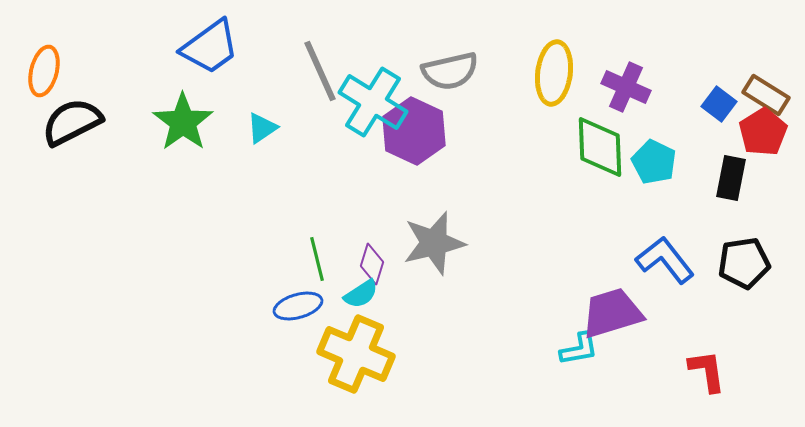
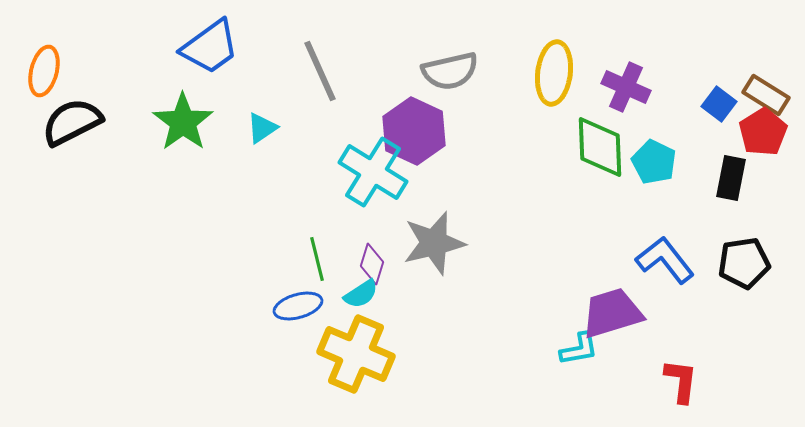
cyan cross: moved 70 px down
red L-shape: moved 26 px left, 10 px down; rotated 15 degrees clockwise
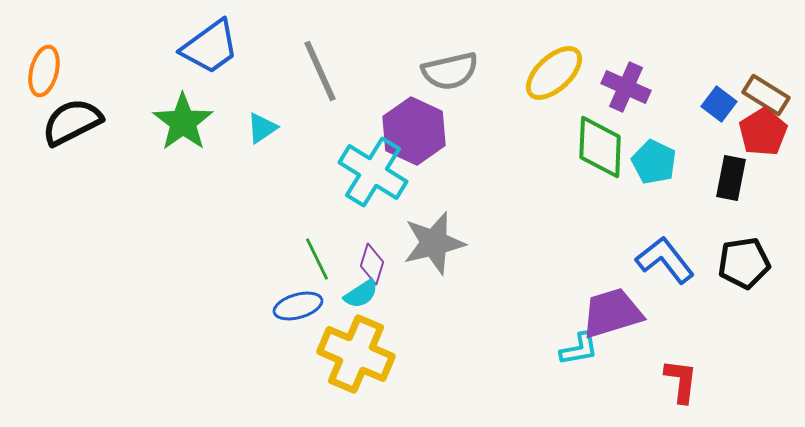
yellow ellipse: rotated 40 degrees clockwise
green diamond: rotated 4 degrees clockwise
green line: rotated 12 degrees counterclockwise
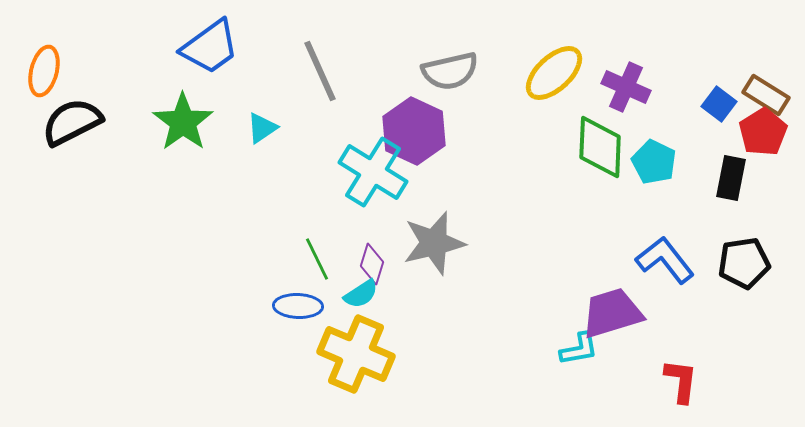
blue ellipse: rotated 18 degrees clockwise
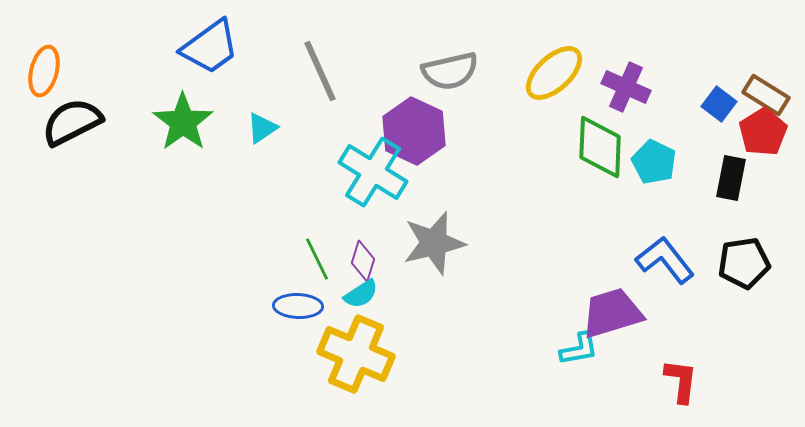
purple diamond: moved 9 px left, 3 px up
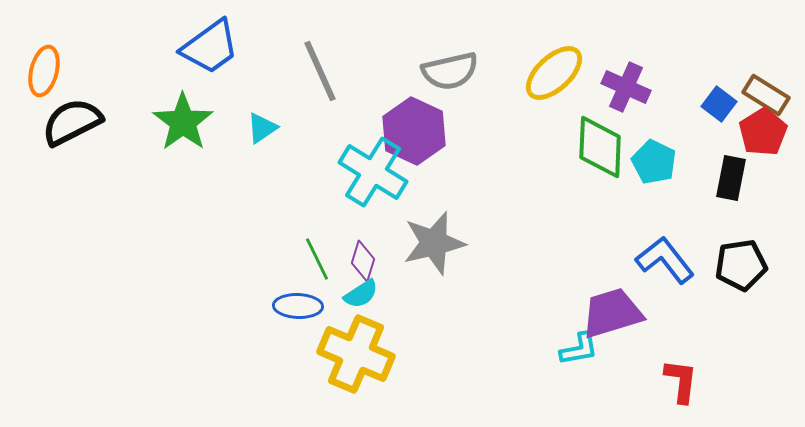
black pentagon: moved 3 px left, 2 px down
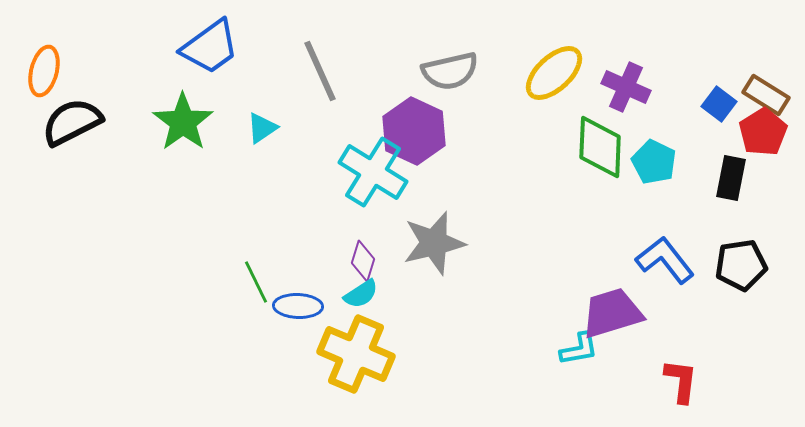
green line: moved 61 px left, 23 px down
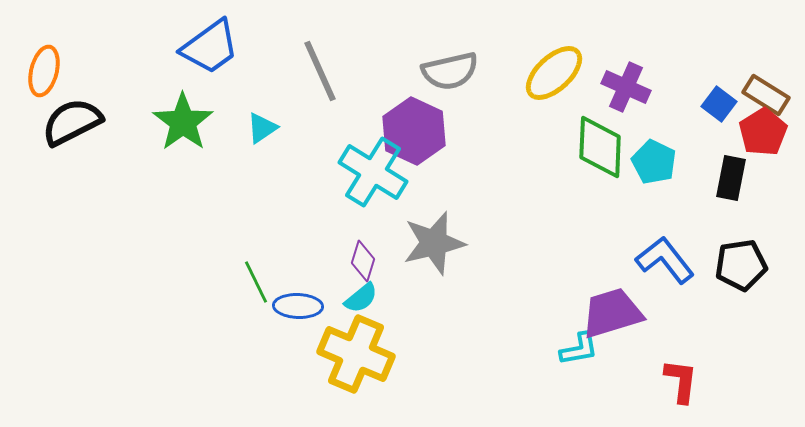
cyan semicircle: moved 4 px down; rotated 6 degrees counterclockwise
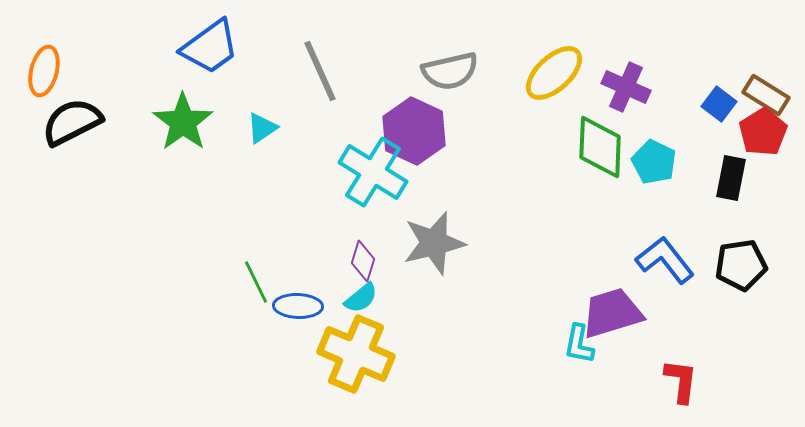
cyan L-shape: moved 5 px up; rotated 111 degrees clockwise
